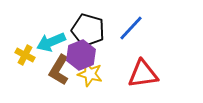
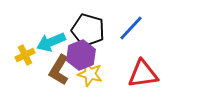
yellow cross: rotated 36 degrees clockwise
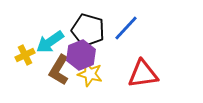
blue line: moved 5 px left
cyan arrow: moved 1 px left; rotated 12 degrees counterclockwise
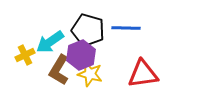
blue line: rotated 48 degrees clockwise
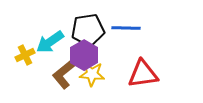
black pentagon: rotated 24 degrees counterclockwise
purple hexagon: moved 3 px right; rotated 8 degrees counterclockwise
brown L-shape: moved 5 px right, 4 px down; rotated 20 degrees clockwise
yellow star: moved 2 px right; rotated 10 degrees counterclockwise
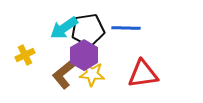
cyan arrow: moved 14 px right, 14 px up
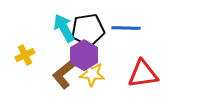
cyan arrow: rotated 96 degrees clockwise
